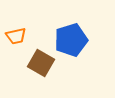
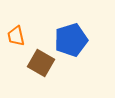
orange trapezoid: rotated 90 degrees clockwise
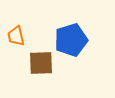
brown square: rotated 32 degrees counterclockwise
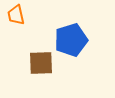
orange trapezoid: moved 21 px up
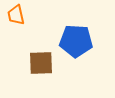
blue pentagon: moved 5 px right, 1 px down; rotated 20 degrees clockwise
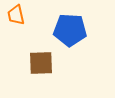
blue pentagon: moved 6 px left, 11 px up
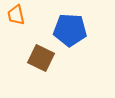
brown square: moved 5 px up; rotated 28 degrees clockwise
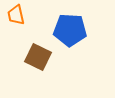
brown square: moved 3 px left, 1 px up
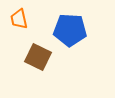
orange trapezoid: moved 3 px right, 4 px down
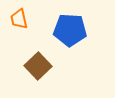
brown square: moved 9 px down; rotated 20 degrees clockwise
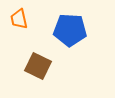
brown square: rotated 20 degrees counterclockwise
